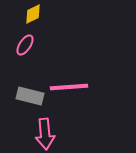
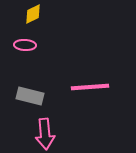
pink ellipse: rotated 60 degrees clockwise
pink line: moved 21 px right
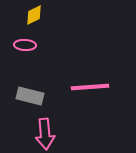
yellow diamond: moved 1 px right, 1 px down
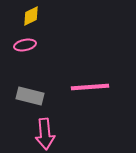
yellow diamond: moved 3 px left, 1 px down
pink ellipse: rotated 15 degrees counterclockwise
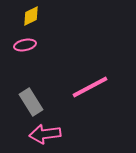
pink line: rotated 24 degrees counterclockwise
gray rectangle: moved 1 px right, 6 px down; rotated 44 degrees clockwise
pink arrow: rotated 88 degrees clockwise
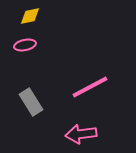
yellow diamond: moved 1 px left; rotated 15 degrees clockwise
pink arrow: moved 36 px right
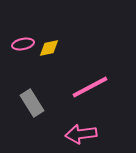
yellow diamond: moved 19 px right, 32 px down
pink ellipse: moved 2 px left, 1 px up
gray rectangle: moved 1 px right, 1 px down
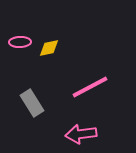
pink ellipse: moved 3 px left, 2 px up; rotated 10 degrees clockwise
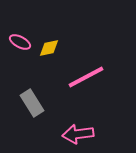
pink ellipse: rotated 30 degrees clockwise
pink line: moved 4 px left, 10 px up
pink arrow: moved 3 px left
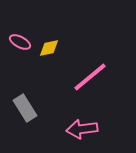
pink line: moved 4 px right; rotated 12 degrees counterclockwise
gray rectangle: moved 7 px left, 5 px down
pink arrow: moved 4 px right, 5 px up
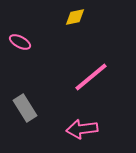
yellow diamond: moved 26 px right, 31 px up
pink line: moved 1 px right
